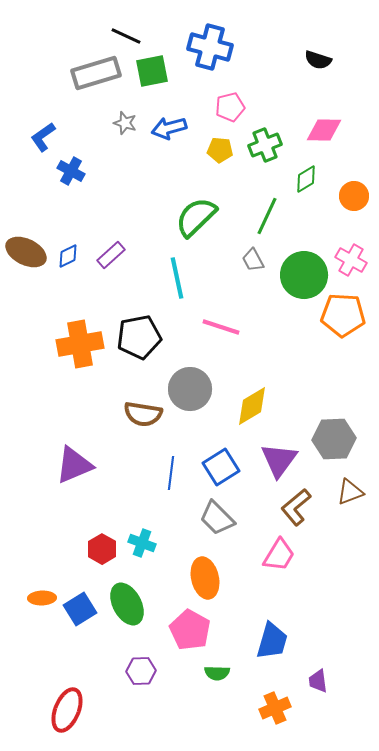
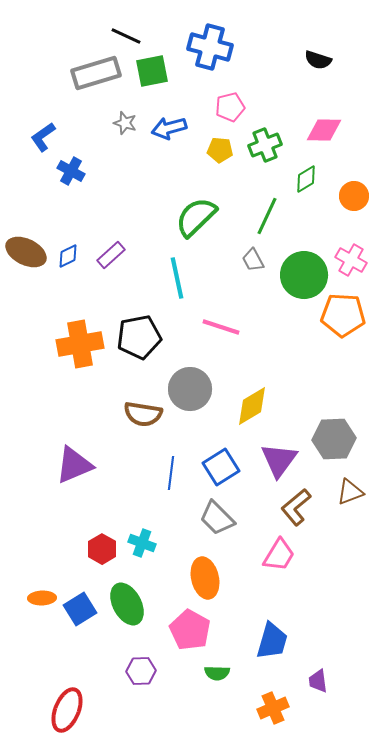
orange cross at (275, 708): moved 2 px left
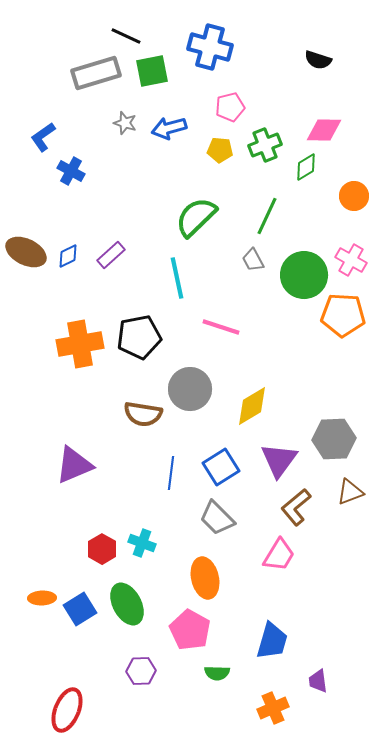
green diamond at (306, 179): moved 12 px up
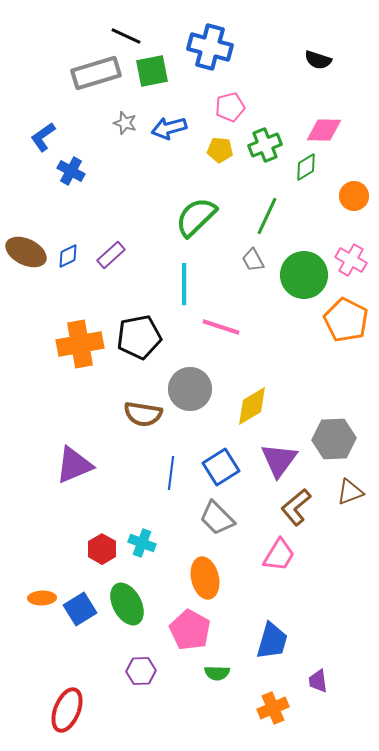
cyan line at (177, 278): moved 7 px right, 6 px down; rotated 12 degrees clockwise
orange pentagon at (343, 315): moved 3 px right, 5 px down; rotated 24 degrees clockwise
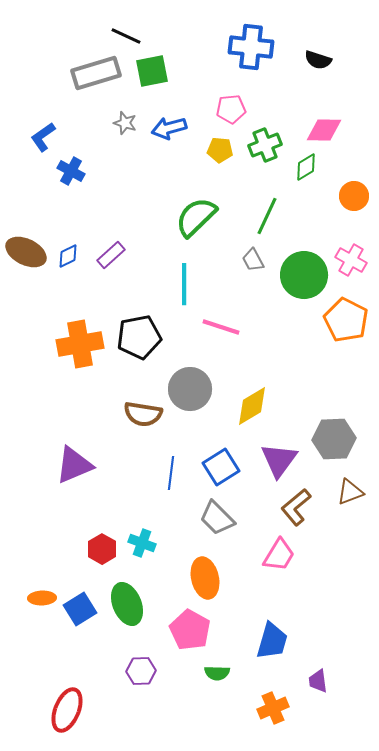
blue cross at (210, 47): moved 41 px right; rotated 9 degrees counterclockwise
pink pentagon at (230, 107): moved 1 px right, 2 px down; rotated 8 degrees clockwise
green ellipse at (127, 604): rotated 6 degrees clockwise
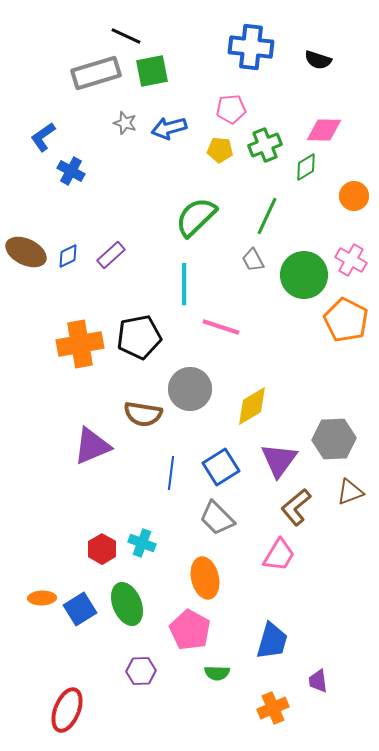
purple triangle at (74, 465): moved 18 px right, 19 px up
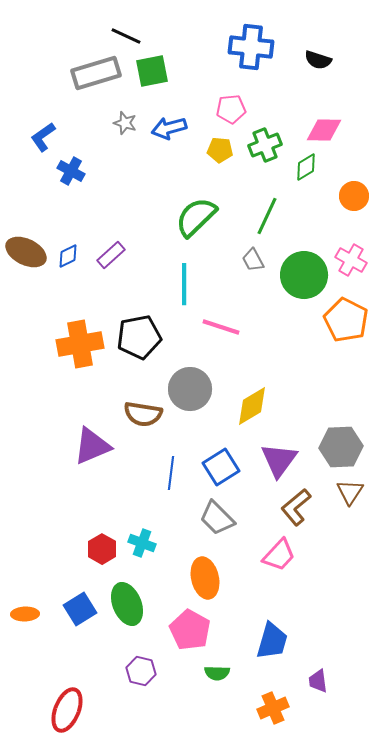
gray hexagon at (334, 439): moved 7 px right, 8 px down
brown triangle at (350, 492): rotated 36 degrees counterclockwise
pink trapezoid at (279, 555): rotated 12 degrees clockwise
orange ellipse at (42, 598): moved 17 px left, 16 px down
purple hexagon at (141, 671): rotated 16 degrees clockwise
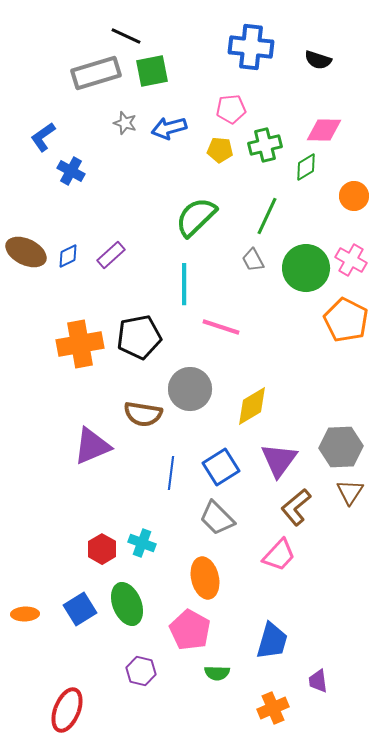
green cross at (265, 145): rotated 8 degrees clockwise
green circle at (304, 275): moved 2 px right, 7 px up
